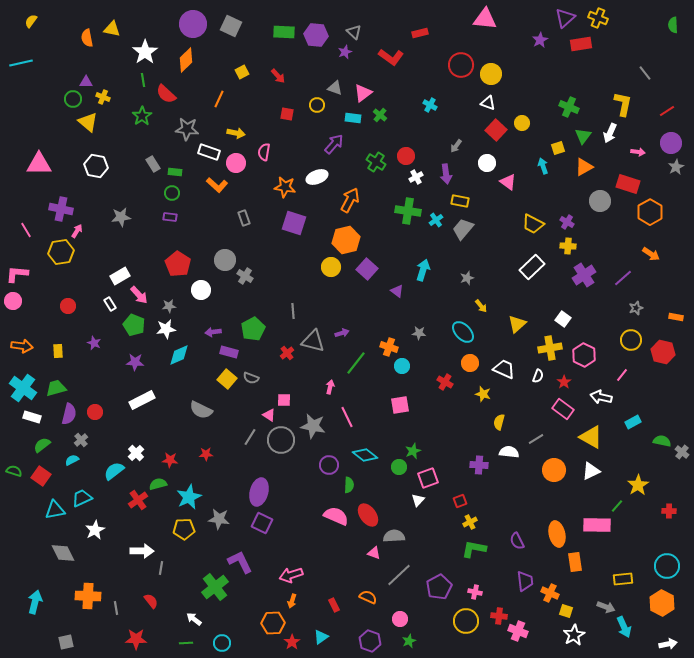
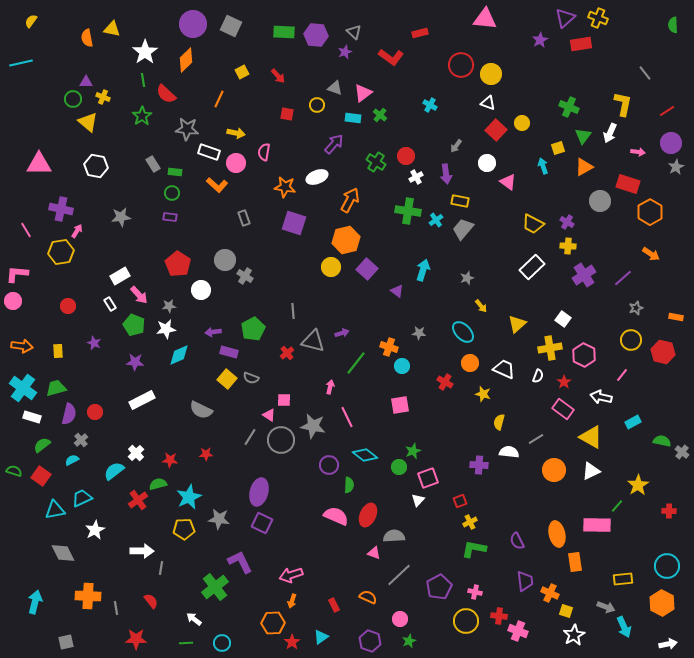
red ellipse at (368, 515): rotated 60 degrees clockwise
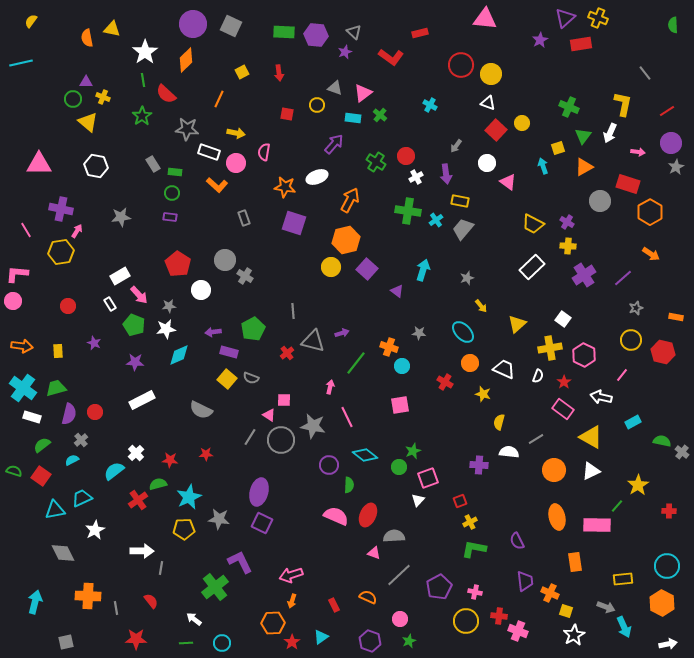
red arrow at (278, 76): moved 1 px right, 3 px up; rotated 35 degrees clockwise
orange ellipse at (557, 534): moved 17 px up
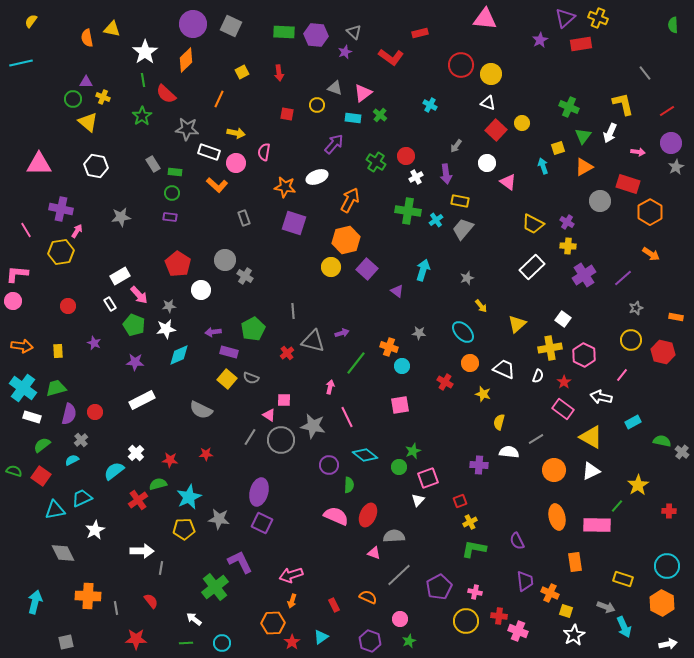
yellow L-shape at (623, 104): rotated 25 degrees counterclockwise
yellow rectangle at (623, 579): rotated 24 degrees clockwise
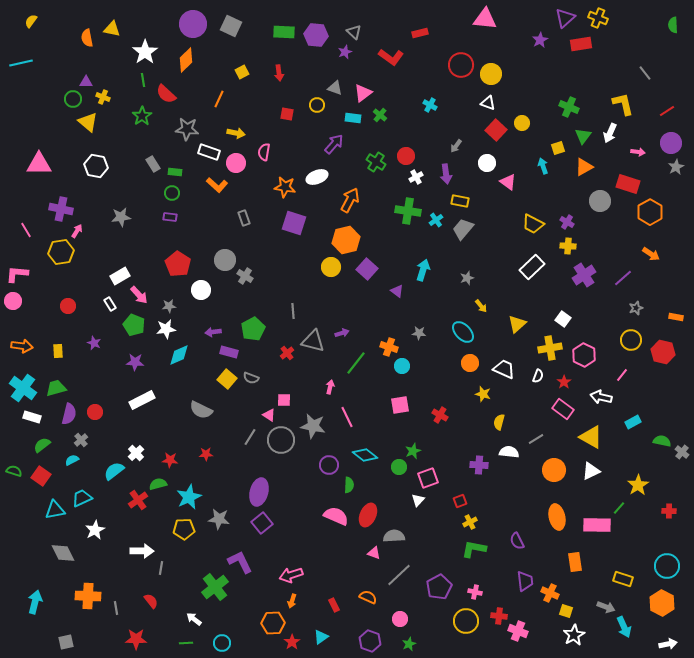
red cross at (445, 382): moved 5 px left, 33 px down
green line at (617, 506): moved 2 px right, 2 px down
purple square at (262, 523): rotated 25 degrees clockwise
green star at (409, 641): moved 3 px down
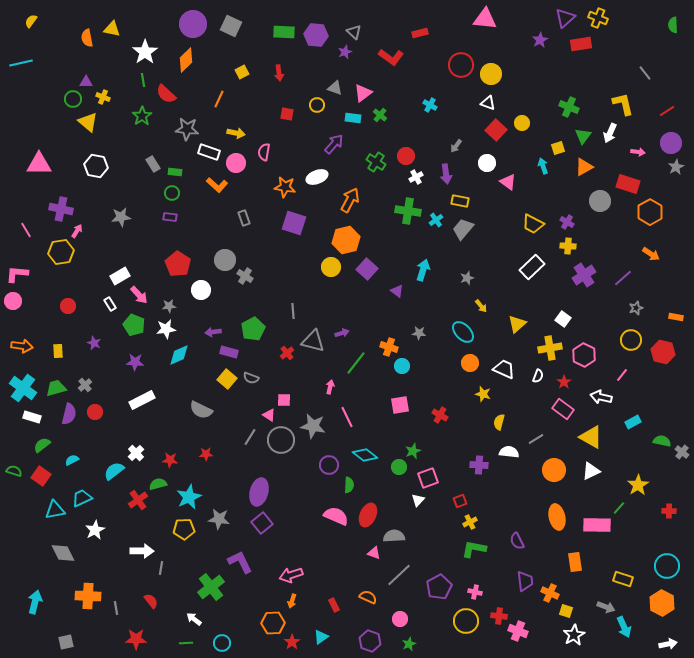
gray cross at (81, 440): moved 4 px right, 55 px up
green cross at (215, 587): moved 4 px left
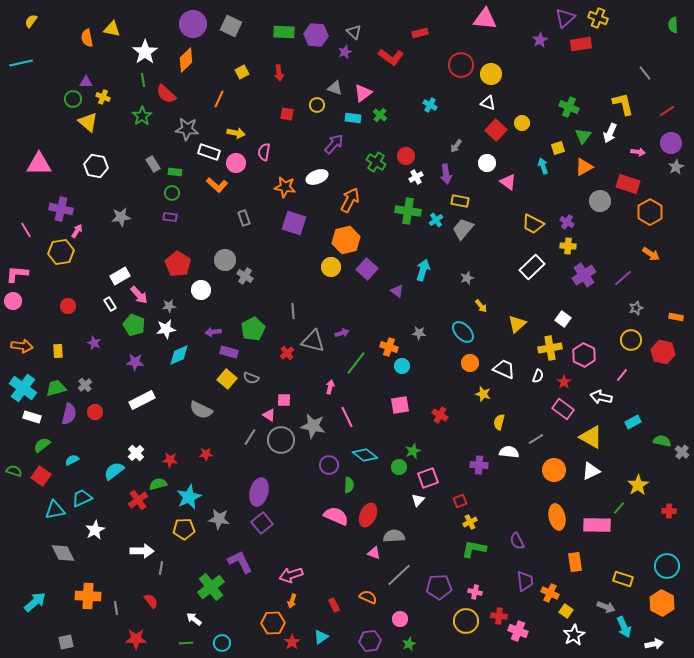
purple pentagon at (439, 587): rotated 25 degrees clockwise
cyan arrow at (35, 602): rotated 35 degrees clockwise
yellow square at (566, 611): rotated 16 degrees clockwise
purple hexagon at (370, 641): rotated 25 degrees counterclockwise
white arrow at (668, 644): moved 14 px left
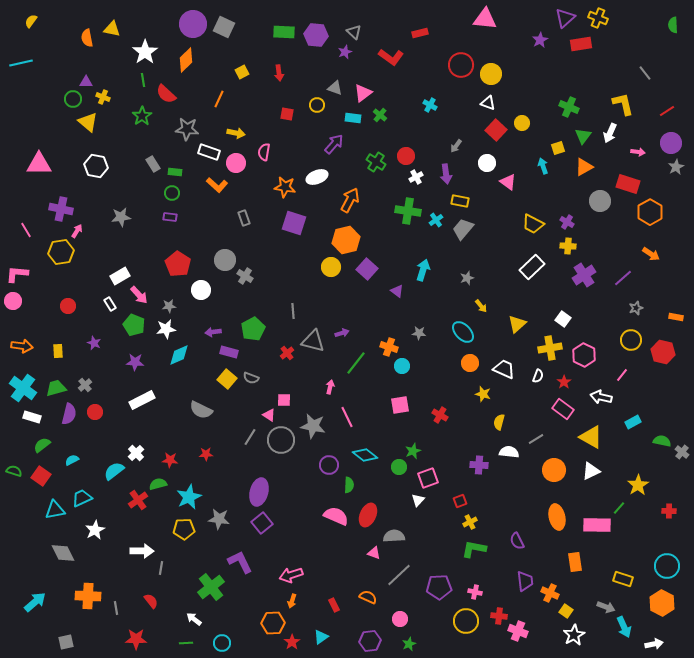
gray square at (231, 26): moved 7 px left, 1 px down
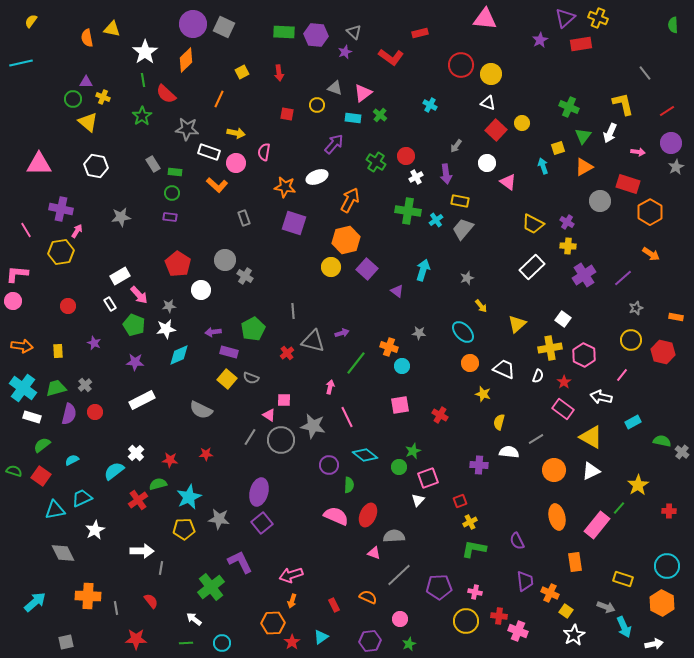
pink rectangle at (597, 525): rotated 52 degrees counterclockwise
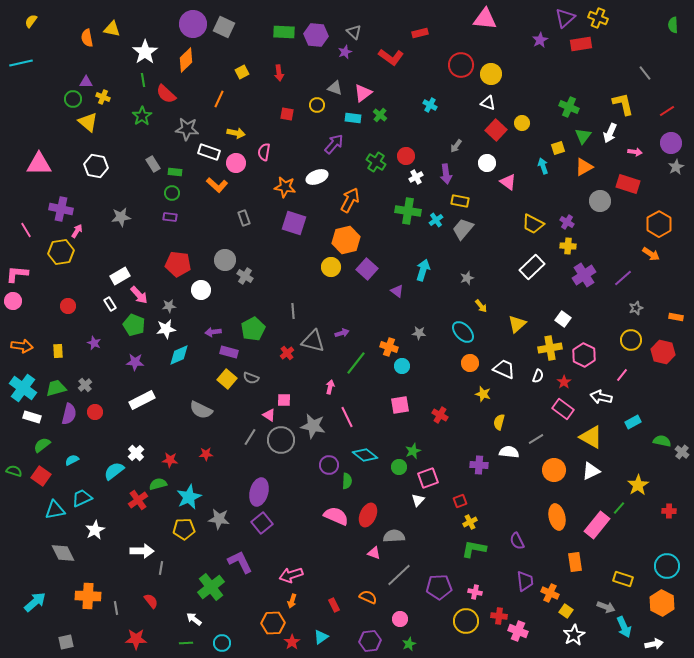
pink arrow at (638, 152): moved 3 px left
orange hexagon at (650, 212): moved 9 px right, 12 px down
red pentagon at (178, 264): rotated 25 degrees counterclockwise
green semicircle at (349, 485): moved 2 px left, 4 px up
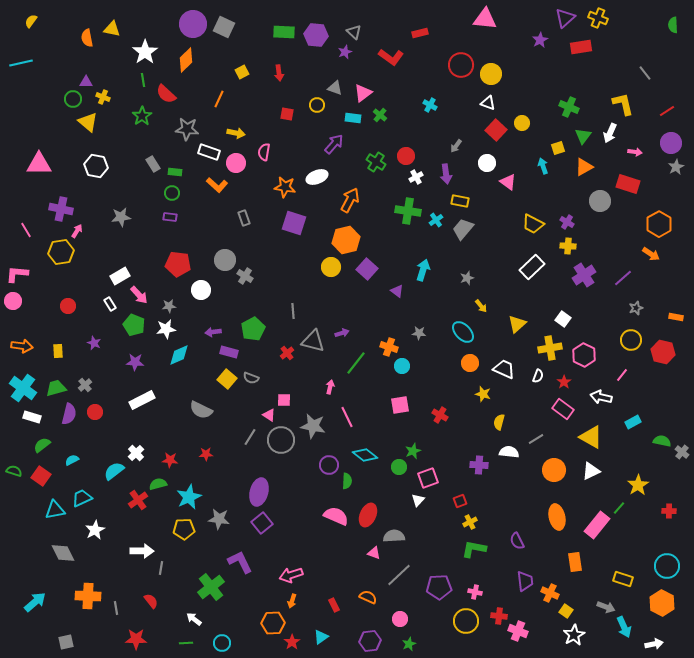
red rectangle at (581, 44): moved 3 px down
